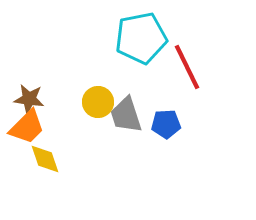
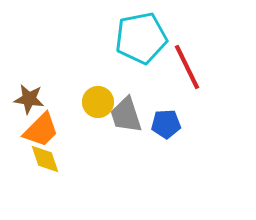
orange trapezoid: moved 14 px right, 3 px down
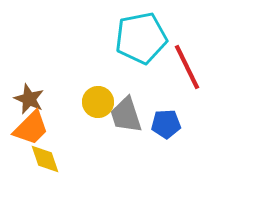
brown star: rotated 16 degrees clockwise
orange trapezoid: moved 10 px left, 2 px up
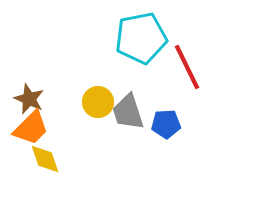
gray trapezoid: moved 2 px right, 3 px up
